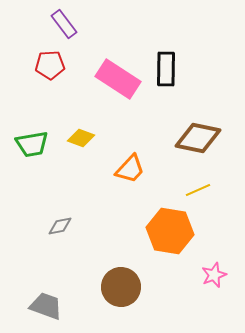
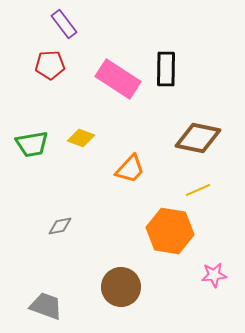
pink star: rotated 15 degrees clockwise
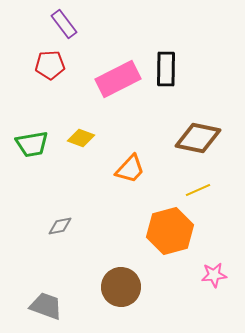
pink rectangle: rotated 60 degrees counterclockwise
orange hexagon: rotated 24 degrees counterclockwise
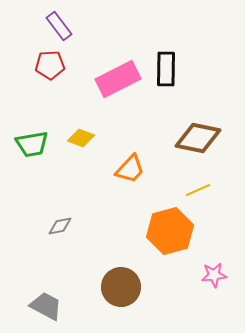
purple rectangle: moved 5 px left, 2 px down
gray trapezoid: rotated 8 degrees clockwise
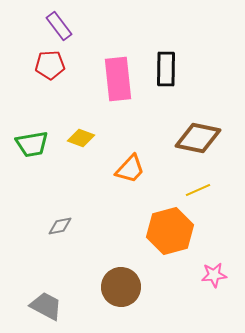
pink rectangle: rotated 69 degrees counterclockwise
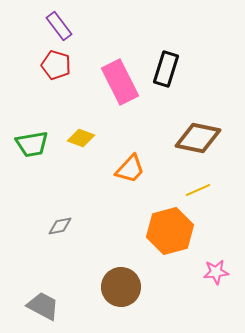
red pentagon: moved 6 px right; rotated 20 degrees clockwise
black rectangle: rotated 16 degrees clockwise
pink rectangle: moved 2 px right, 3 px down; rotated 21 degrees counterclockwise
pink star: moved 2 px right, 3 px up
gray trapezoid: moved 3 px left
